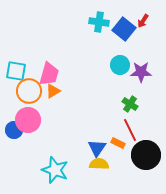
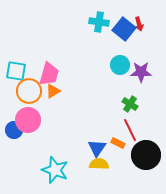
red arrow: moved 4 px left, 3 px down; rotated 48 degrees counterclockwise
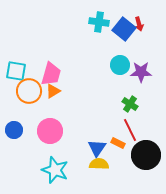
pink trapezoid: moved 2 px right
pink circle: moved 22 px right, 11 px down
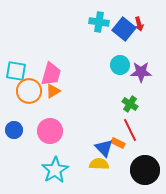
blue triangle: moved 7 px right; rotated 18 degrees counterclockwise
black circle: moved 1 px left, 15 px down
cyan star: rotated 20 degrees clockwise
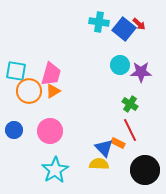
red arrow: rotated 32 degrees counterclockwise
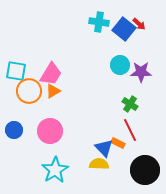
pink trapezoid: rotated 15 degrees clockwise
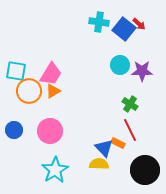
purple star: moved 1 px right, 1 px up
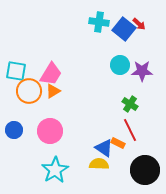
blue triangle: rotated 12 degrees counterclockwise
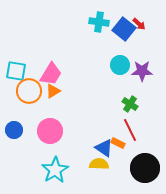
black circle: moved 2 px up
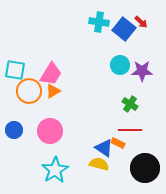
red arrow: moved 2 px right, 2 px up
cyan square: moved 1 px left, 1 px up
red line: rotated 65 degrees counterclockwise
yellow semicircle: rotated 12 degrees clockwise
